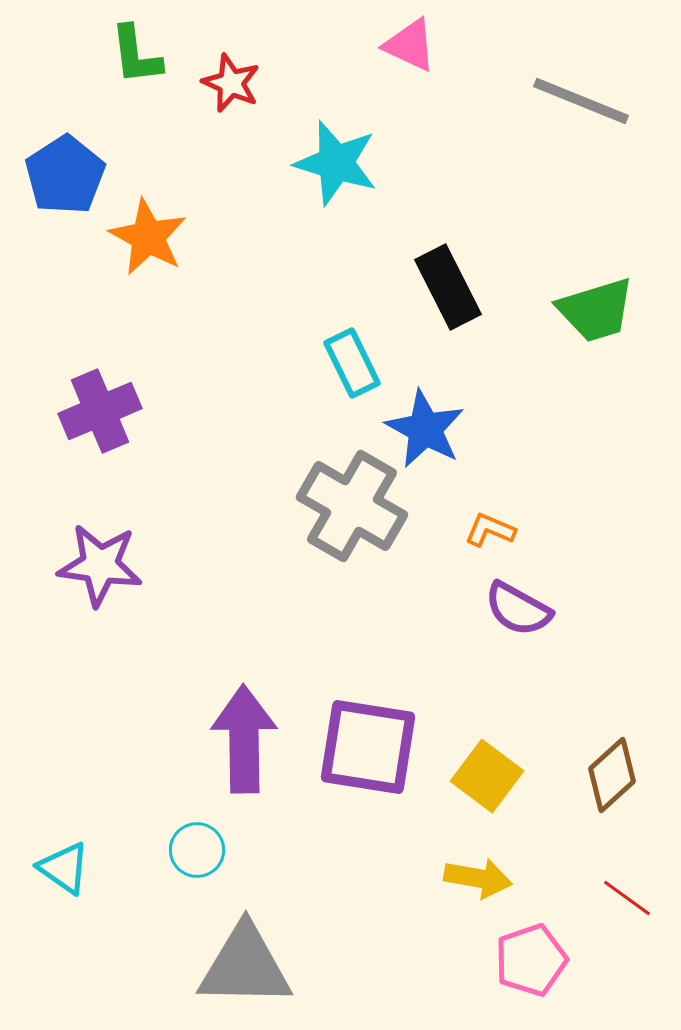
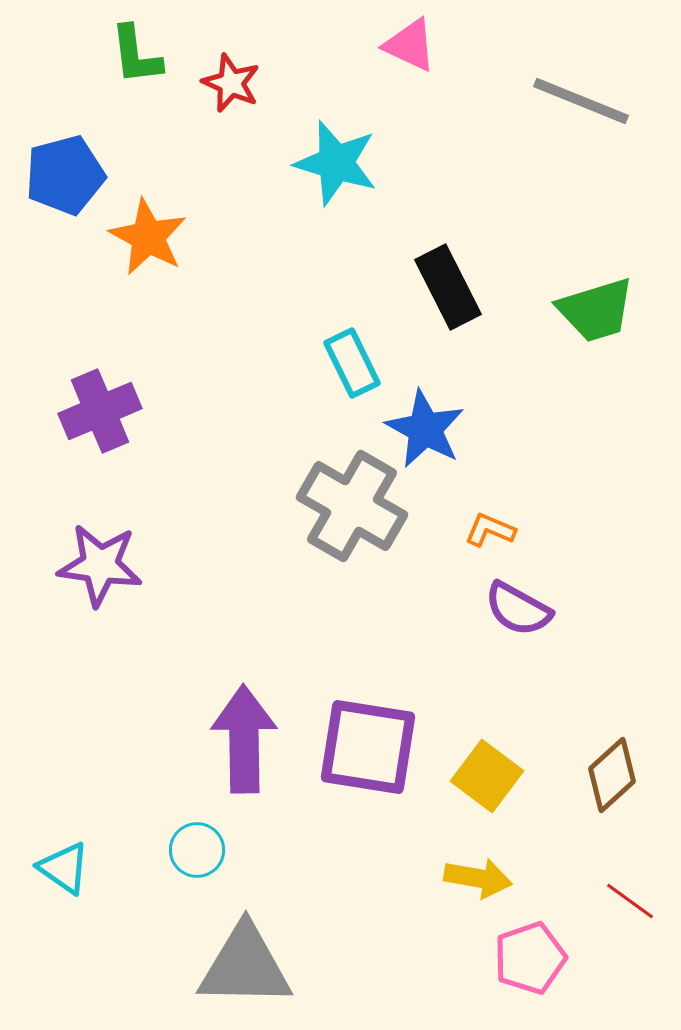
blue pentagon: rotated 18 degrees clockwise
red line: moved 3 px right, 3 px down
pink pentagon: moved 1 px left, 2 px up
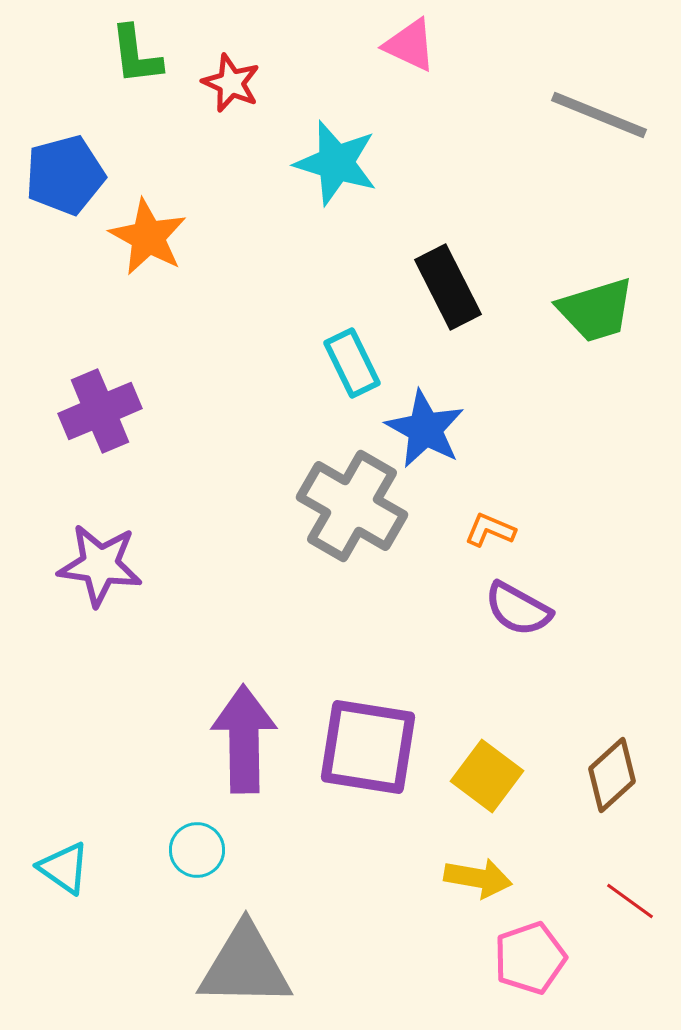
gray line: moved 18 px right, 14 px down
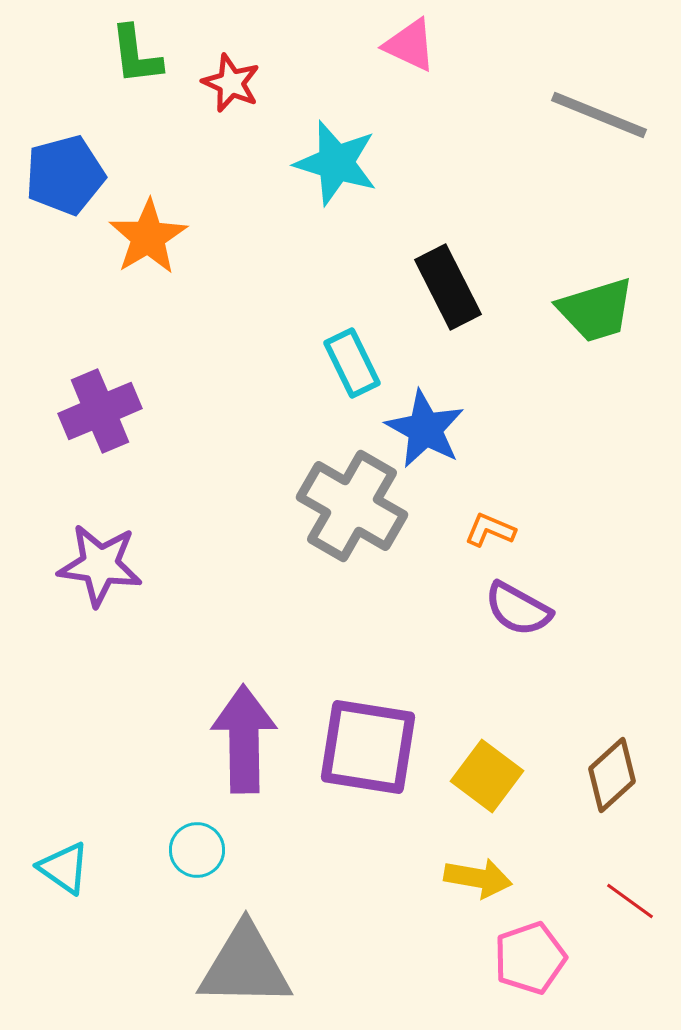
orange star: rotated 12 degrees clockwise
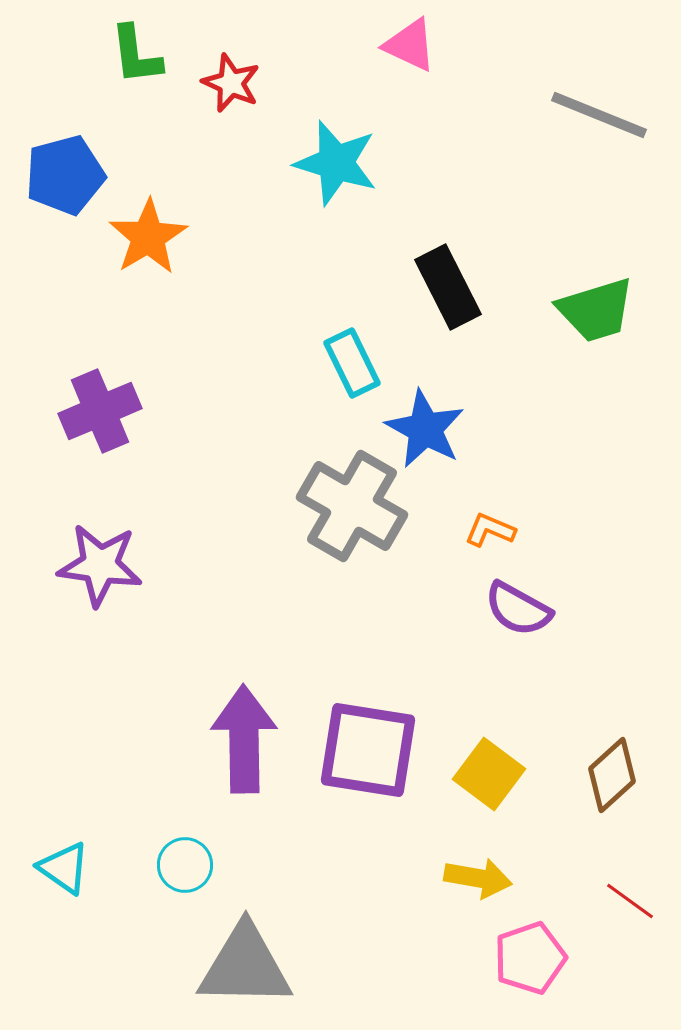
purple square: moved 3 px down
yellow square: moved 2 px right, 2 px up
cyan circle: moved 12 px left, 15 px down
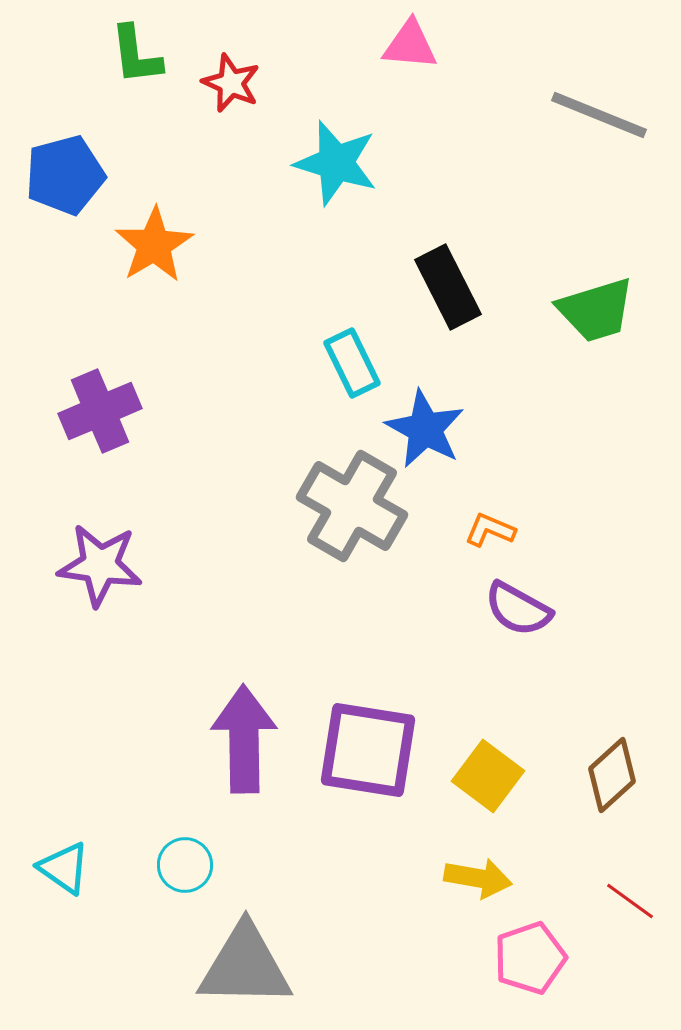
pink triangle: rotated 20 degrees counterclockwise
orange star: moved 6 px right, 8 px down
yellow square: moved 1 px left, 2 px down
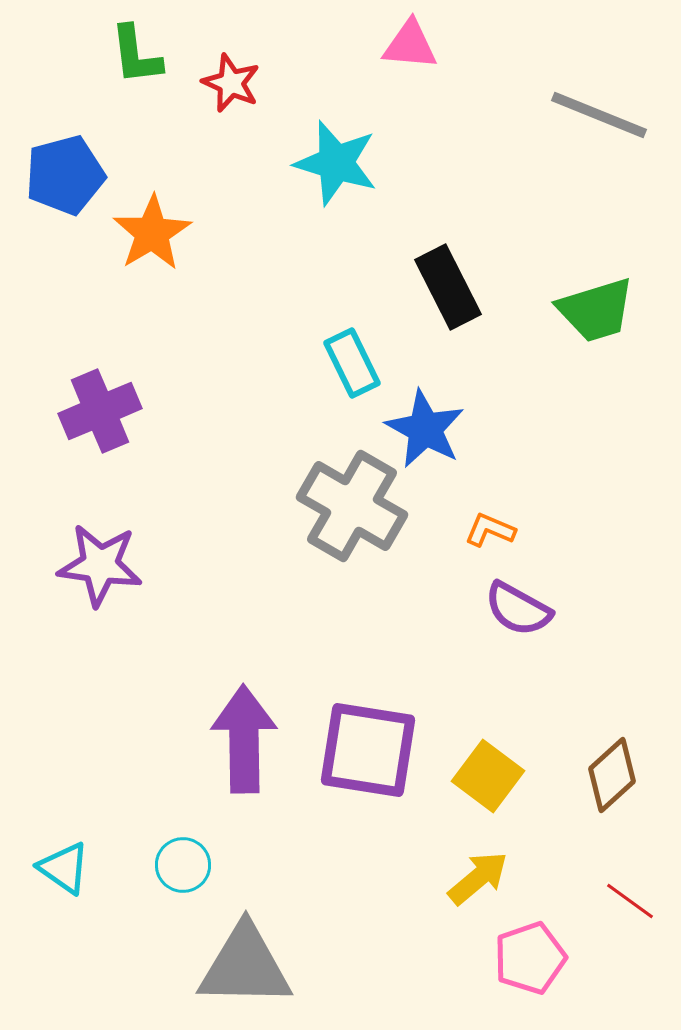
orange star: moved 2 px left, 12 px up
cyan circle: moved 2 px left
yellow arrow: rotated 50 degrees counterclockwise
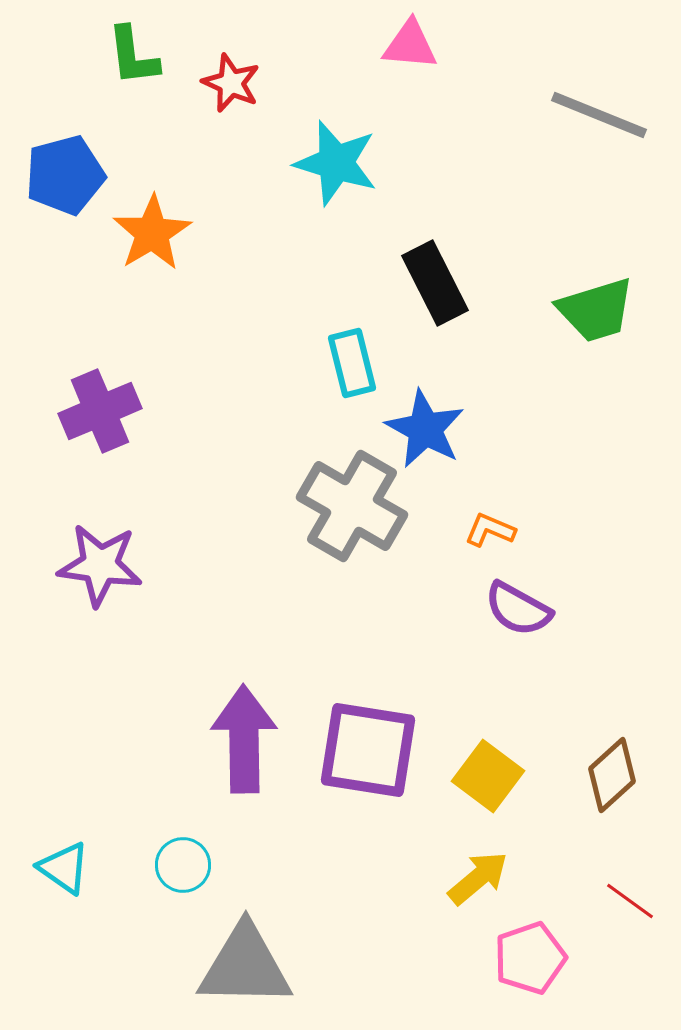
green L-shape: moved 3 px left, 1 px down
black rectangle: moved 13 px left, 4 px up
cyan rectangle: rotated 12 degrees clockwise
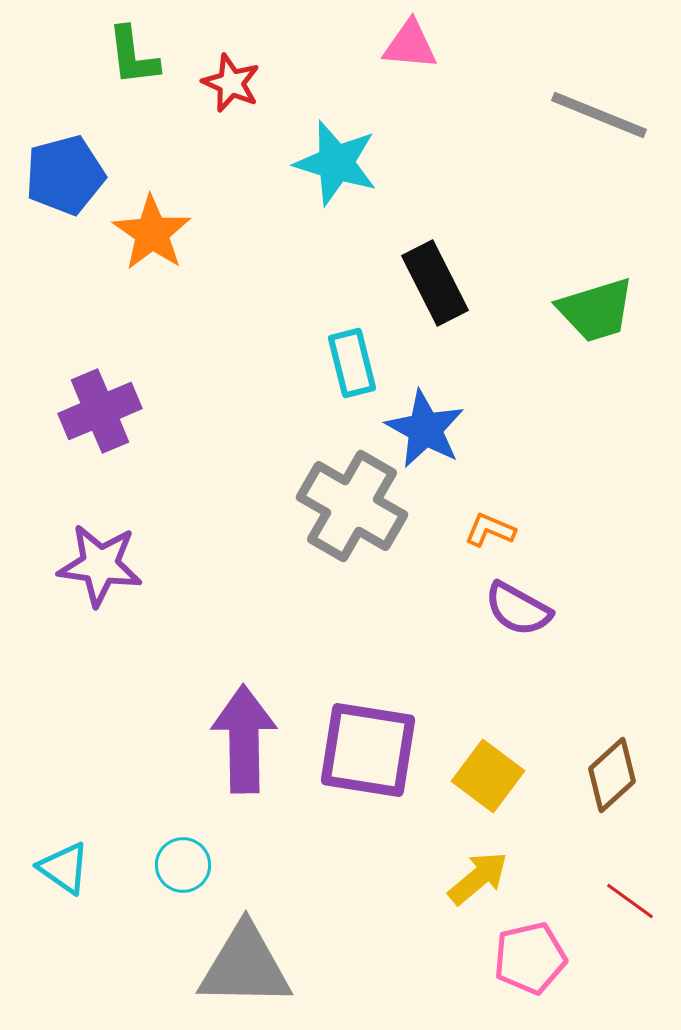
orange star: rotated 6 degrees counterclockwise
pink pentagon: rotated 6 degrees clockwise
